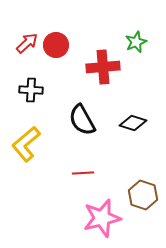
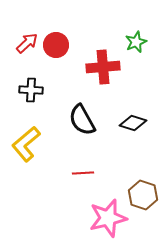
pink star: moved 6 px right
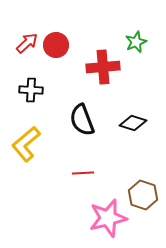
black semicircle: rotated 8 degrees clockwise
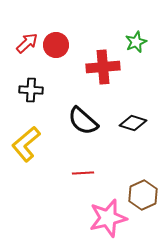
black semicircle: moved 1 px right, 1 px down; rotated 28 degrees counterclockwise
brown hexagon: rotated 16 degrees clockwise
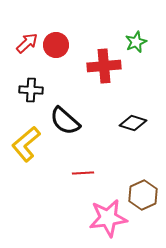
red cross: moved 1 px right, 1 px up
black semicircle: moved 18 px left
pink star: rotated 6 degrees clockwise
